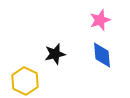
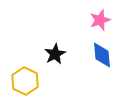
black star: rotated 15 degrees counterclockwise
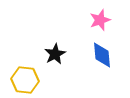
yellow hexagon: moved 1 px up; rotated 20 degrees counterclockwise
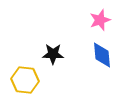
black star: moved 2 px left; rotated 30 degrees clockwise
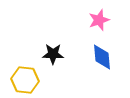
pink star: moved 1 px left
blue diamond: moved 2 px down
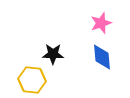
pink star: moved 2 px right, 3 px down
yellow hexagon: moved 7 px right
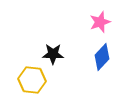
pink star: moved 1 px left, 1 px up
blue diamond: rotated 48 degrees clockwise
